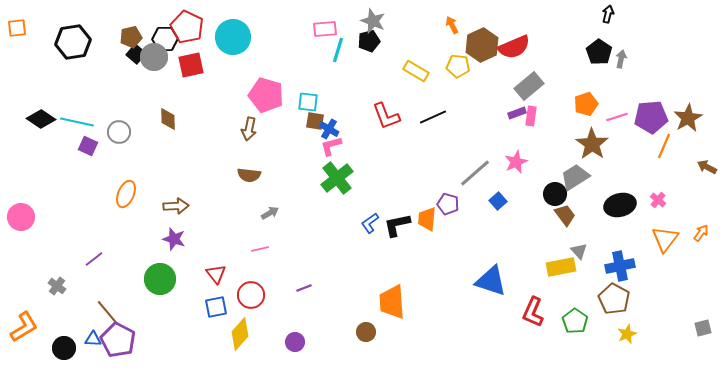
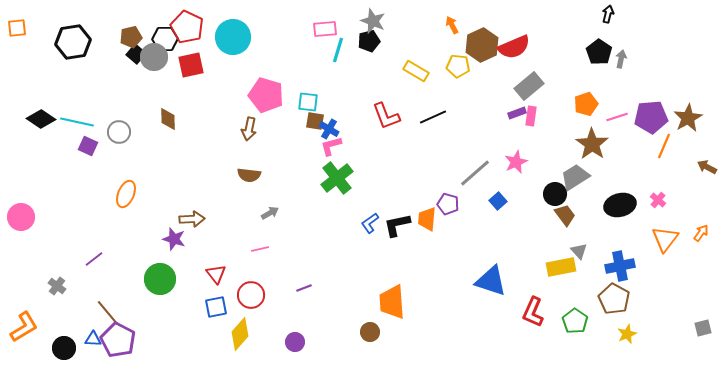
brown arrow at (176, 206): moved 16 px right, 13 px down
brown circle at (366, 332): moved 4 px right
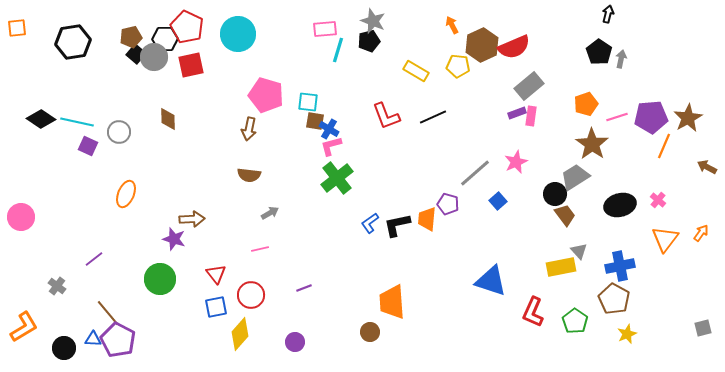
cyan circle at (233, 37): moved 5 px right, 3 px up
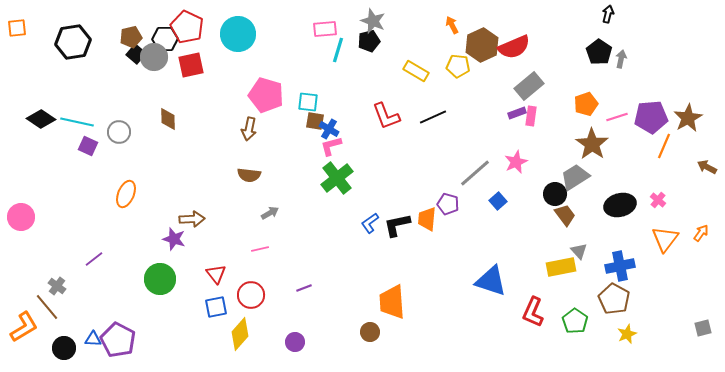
brown line at (108, 313): moved 61 px left, 6 px up
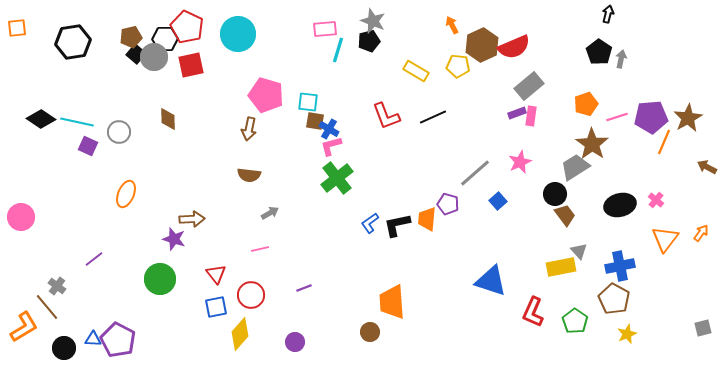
orange line at (664, 146): moved 4 px up
pink star at (516, 162): moved 4 px right
gray trapezoid at (575, 177): moved 10 px up
pink cross at (658, 200): moved 2 px left
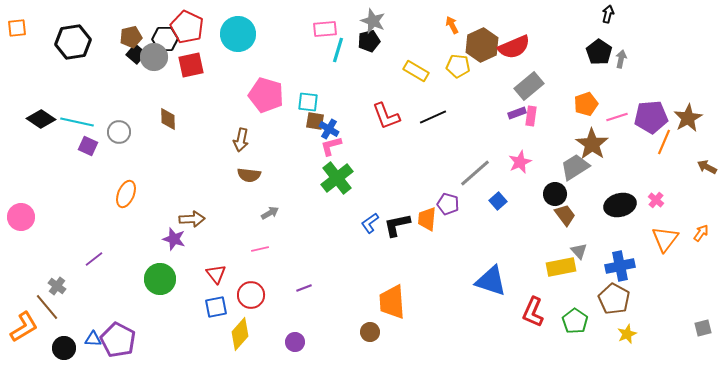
brown arrow at (249, 129): moved 8 px left, 11 px down
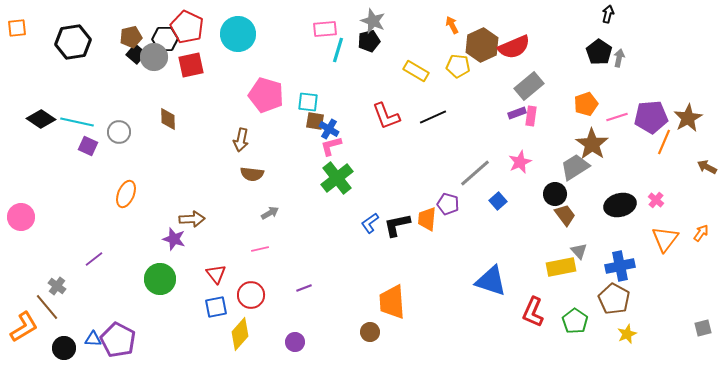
gray arrow at (621, 59): moved 2 px left, 1 px up
brown semicircle at (249, 175): moved 3 px right, 1 px up
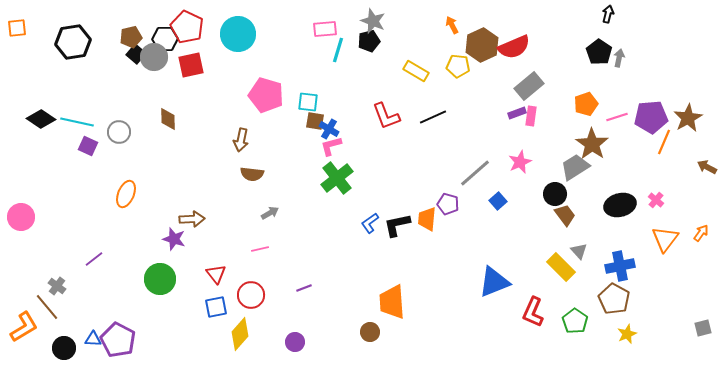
yellow rectangle at (561, 267): rotated 56 degrees clockwise
blue triangle at (491, 281): moved 3 px right, 1 px down; rotated 40 degrees counterclockwise
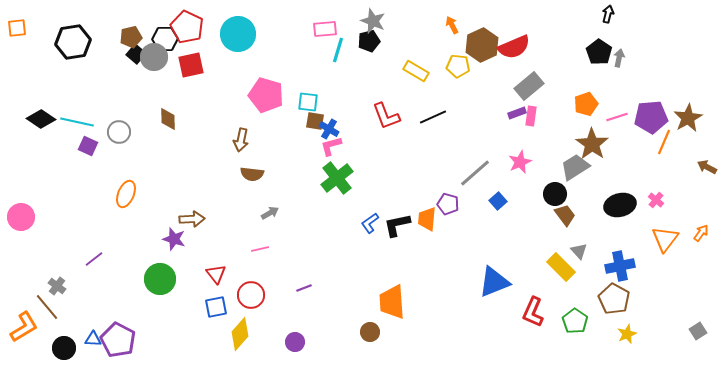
gray square at (703, 328): moved 5 px left, 3 px down; rotated 18 degrees counterclockwise
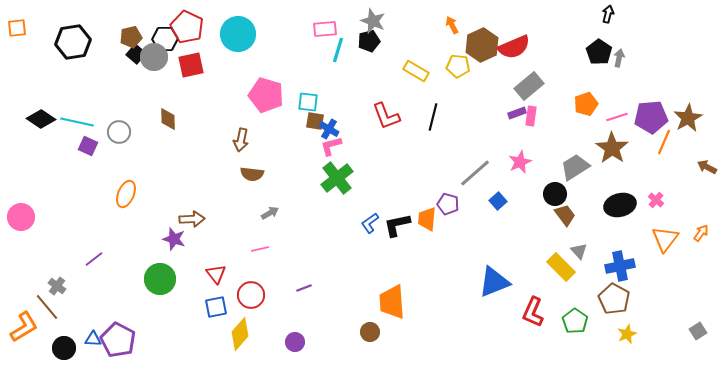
black line at (433, 117): rotated 52 degrees counterclockwise
brown star at (592, 144): moved 20 px right, 4 px down
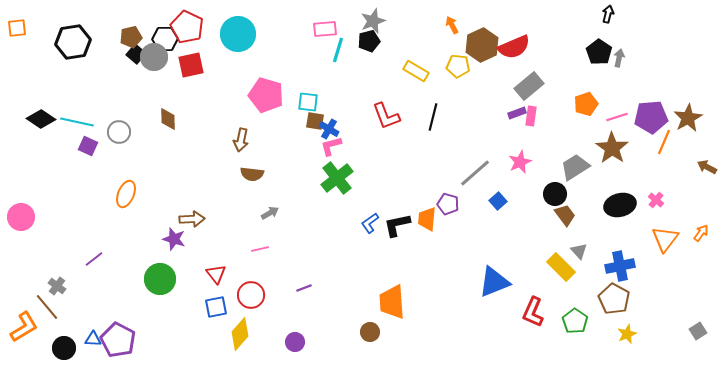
gray star at (373, 21): rotated 30 degrees clockwise
